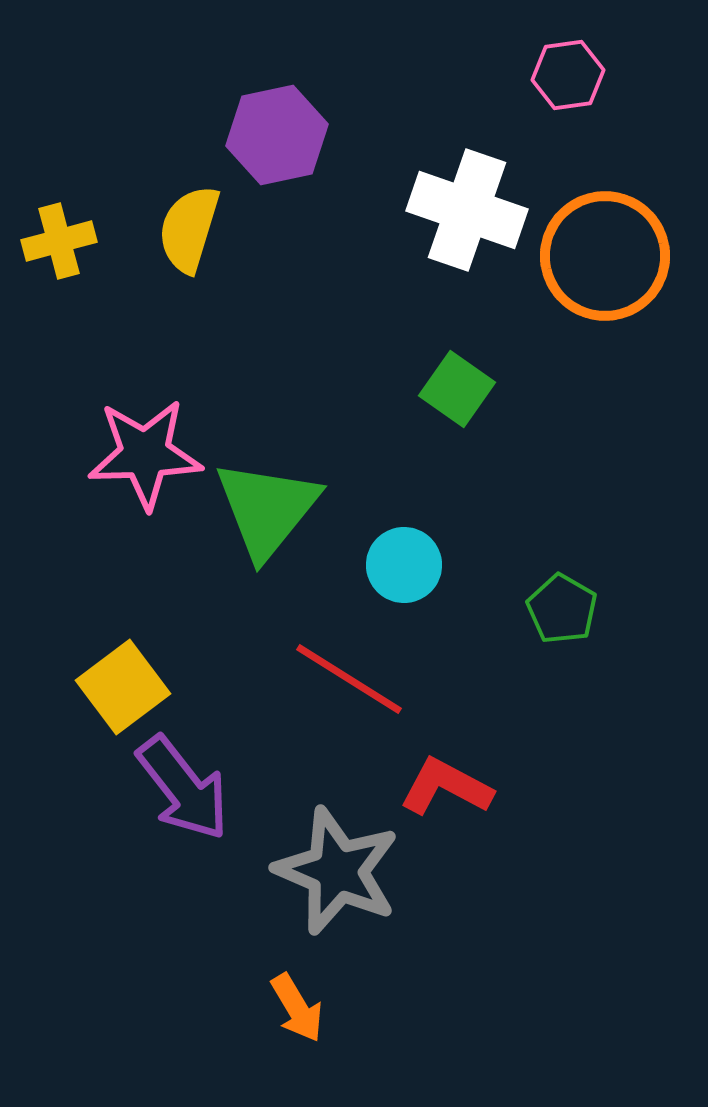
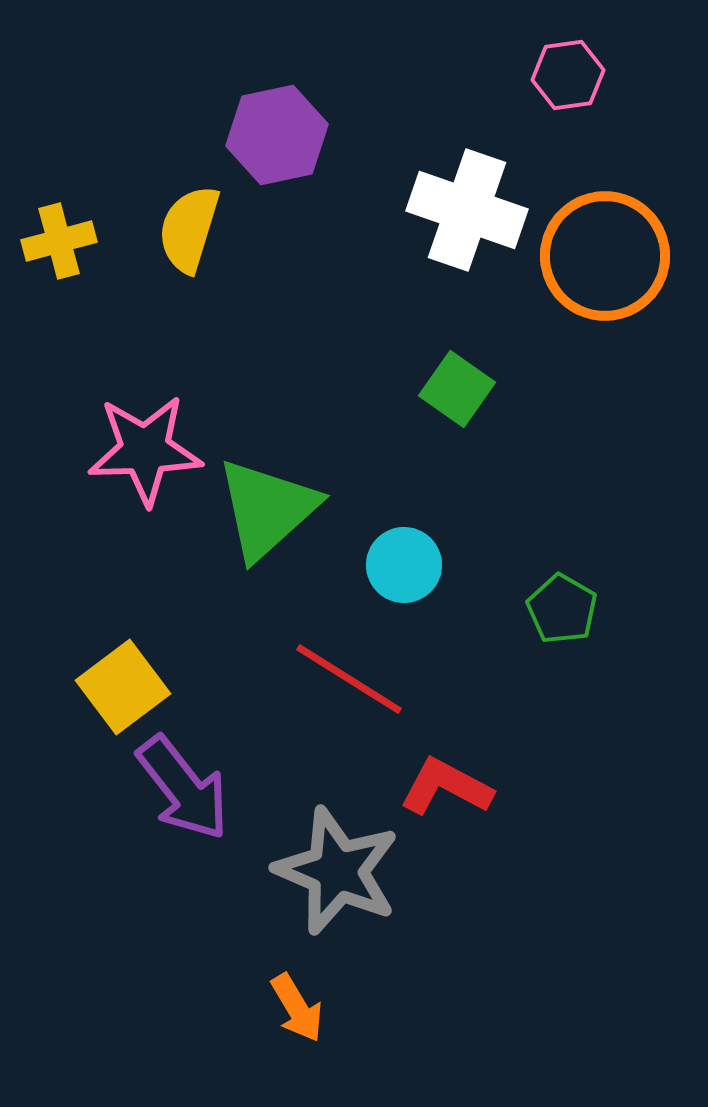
pink star: moved 4 px up
green triangle: rotated 9 degrees clockwise
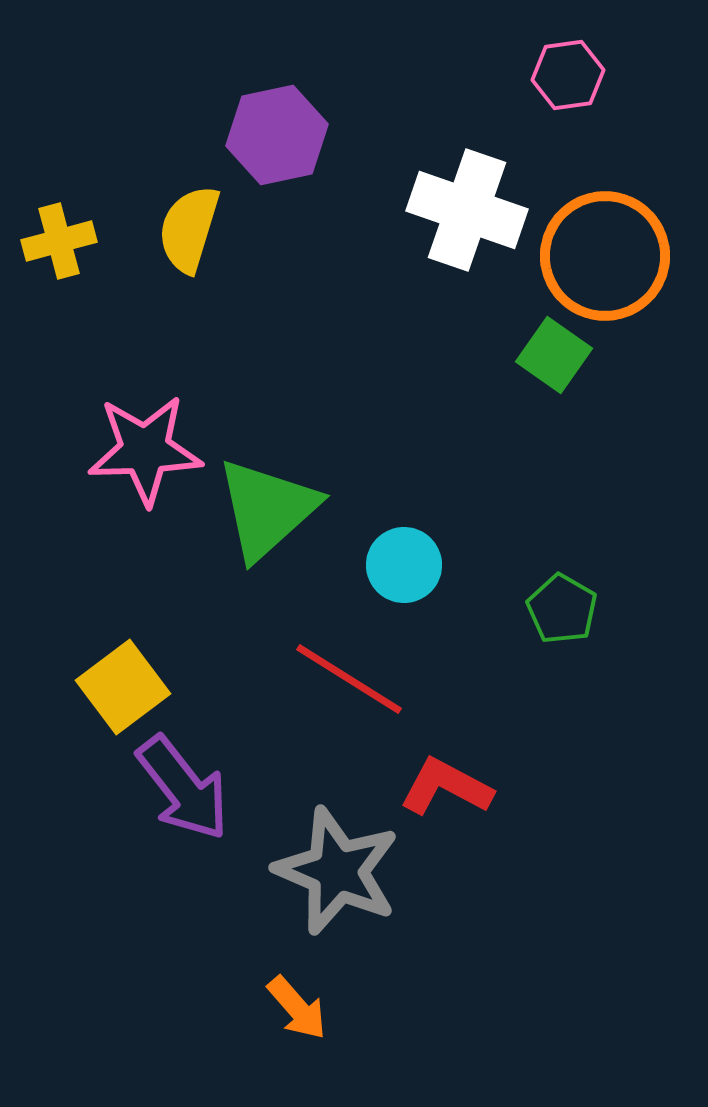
green square: moved 97 px right, 34 px up
orange arrow: rotated 10 degrees counterclockwise
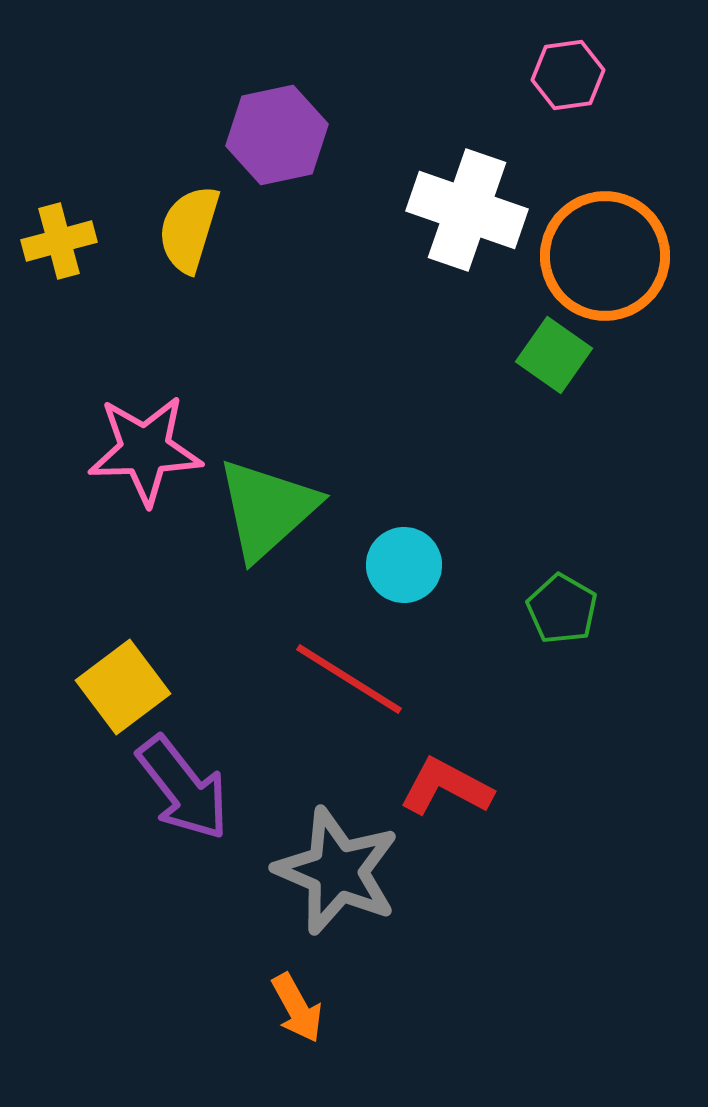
orange arrow: rotated 12 degrees clockwise
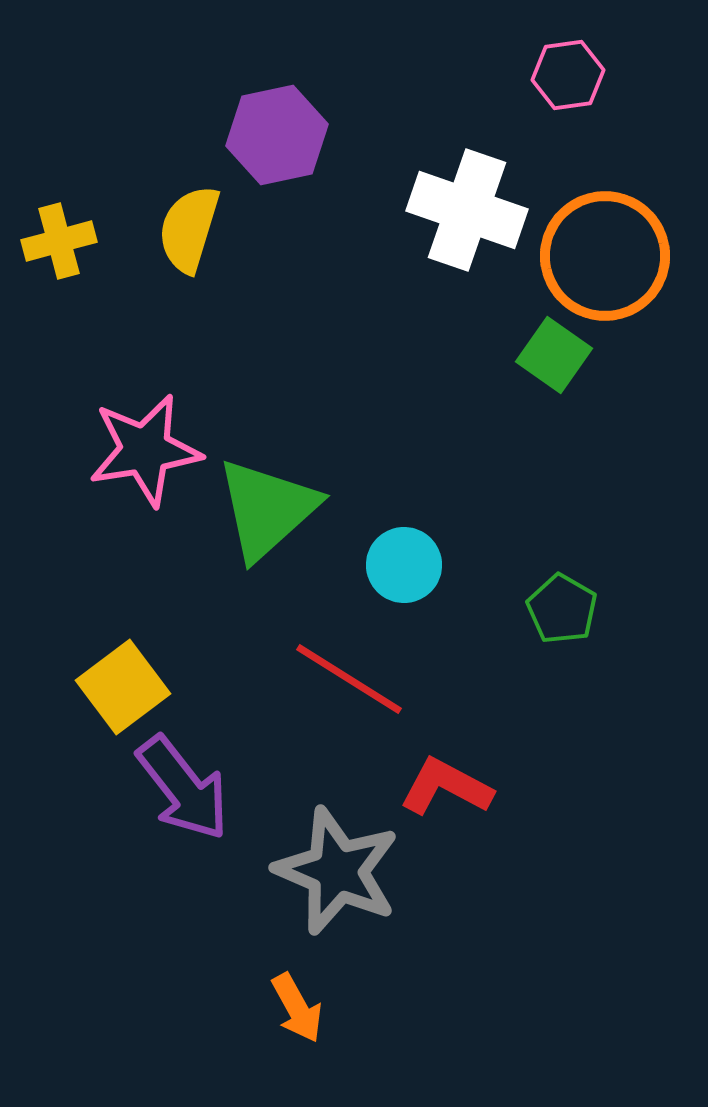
pink star: rotated 7 degrees counterclockwise
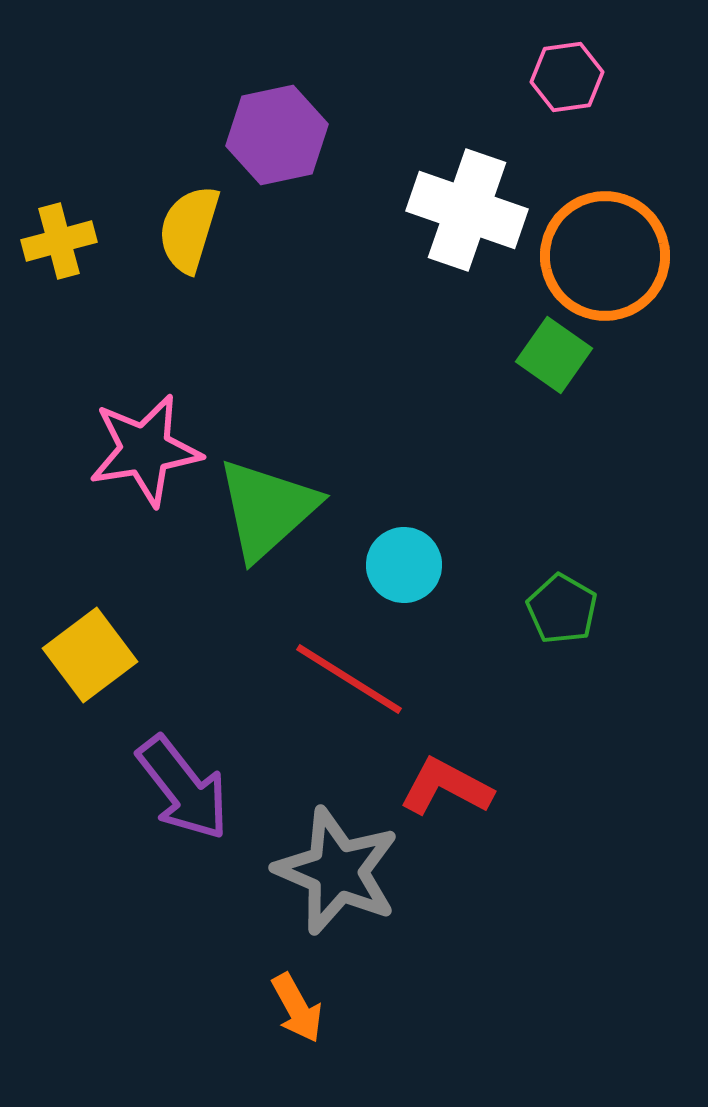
pink hexagon: moved 1 px left, 2 px down
yellow square: moved 33 px left, 32 px up
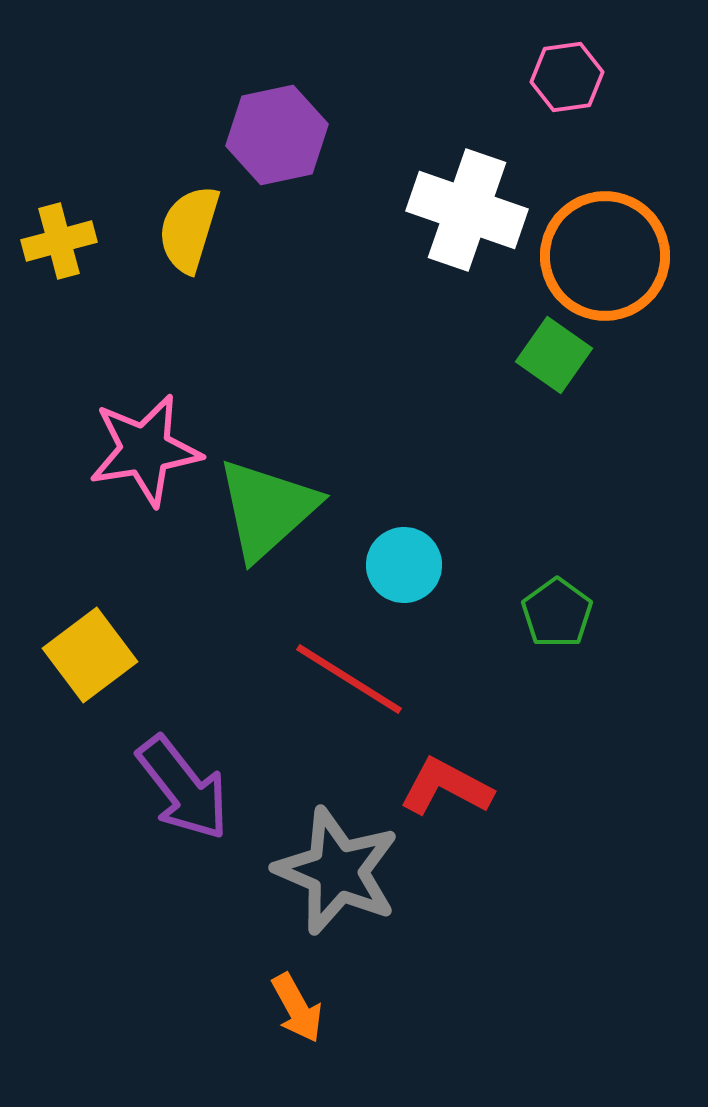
green pentagon: moved 5 px left, 4 px down; rotated 6 degrees clockwise
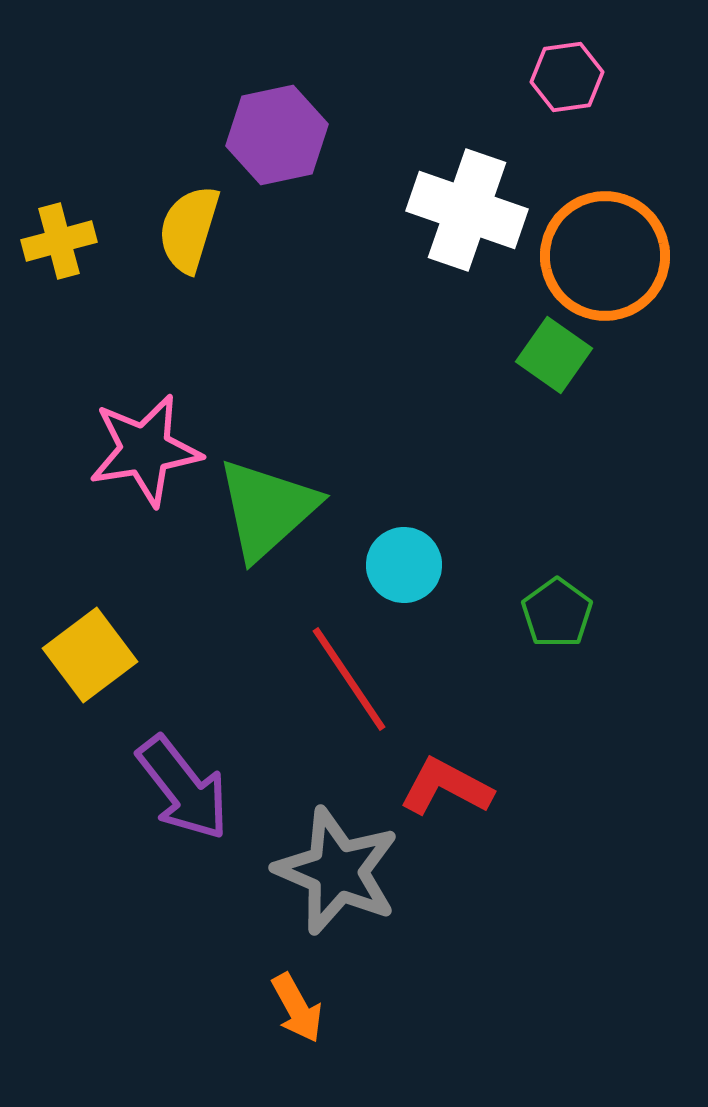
red line: rotated 24 degrees clockwise
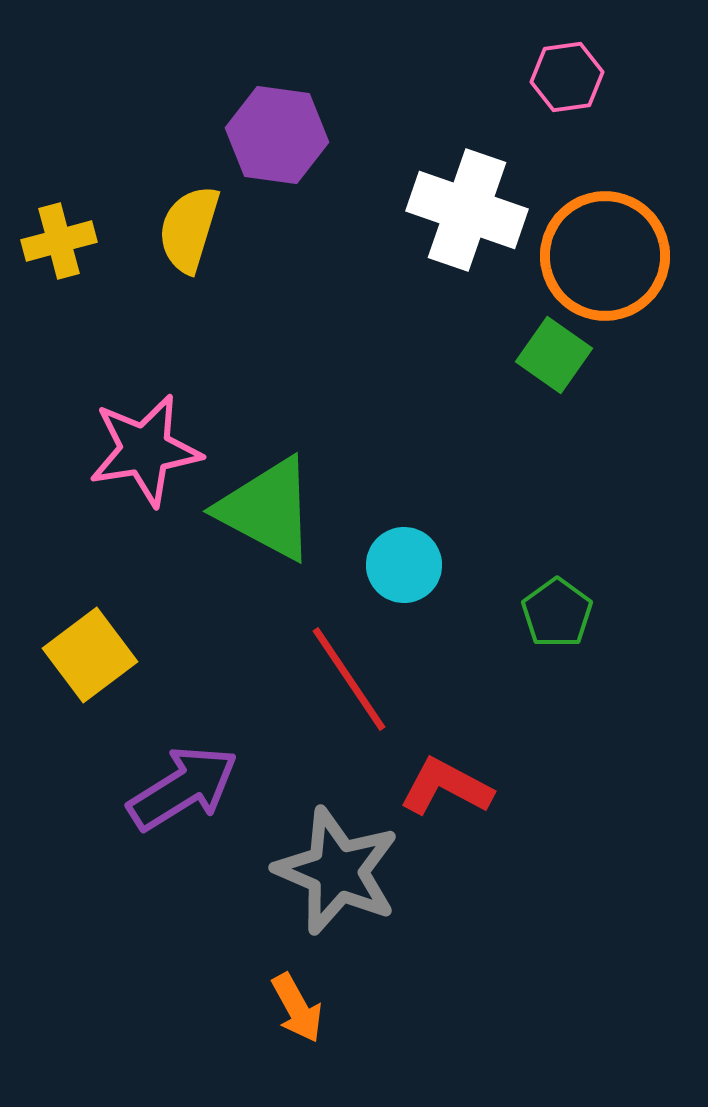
purple hexagon: rotated 20 degrees clockwise
green triangle: rotated 50 degrees counterclockwise
purple arrow: rotated 84 degrees counterclockwise
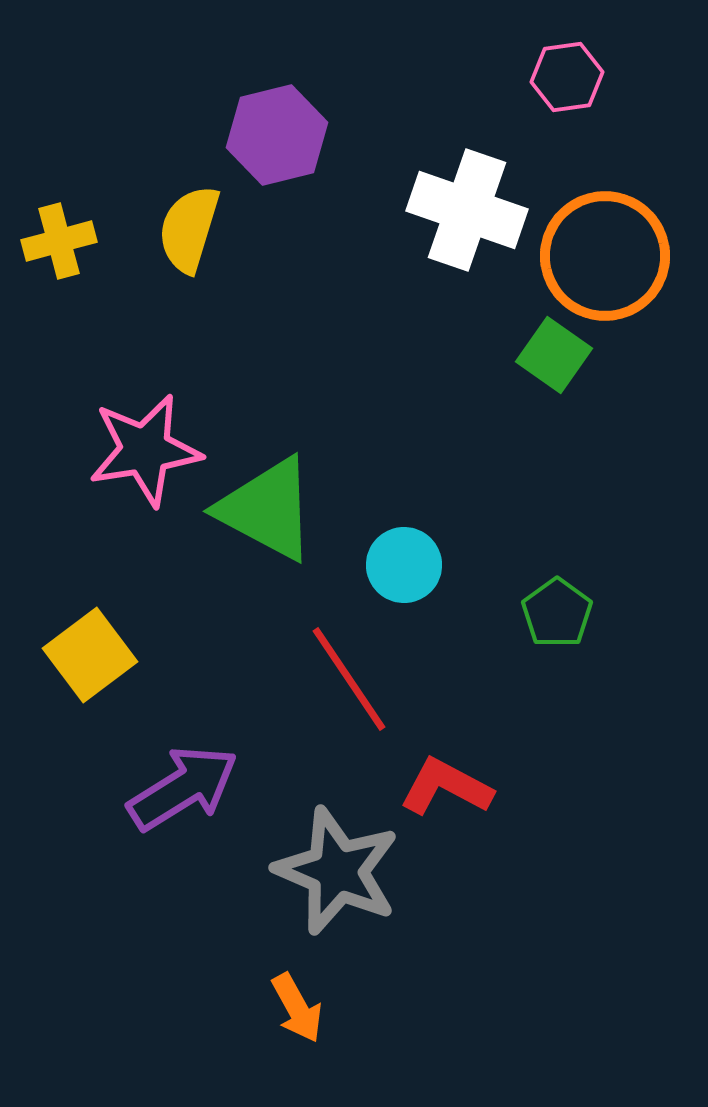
purple hexagon: rotated 22 degrees counterclockwise
